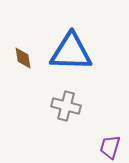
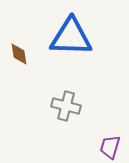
blue triangle: moved 15 px up
brown diamond: moved 4 px left, 4 px up
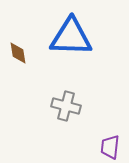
brown diamond: moved 1 px left, 1 px up
purple trapezoid: rotated 10 degrees counterclockwise
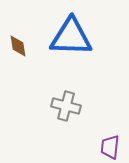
brown diamond: moved 7 px up
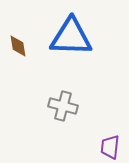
gray cross: moved 3 px left
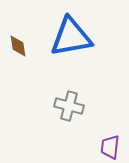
blue triangle: rotated 12 degrees counterclockwise
gray cross: moved 6 px right
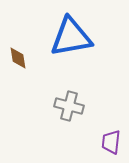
brown diamond: moved 12 px down
purple trapezoid: moved 1 px right, 5 px up
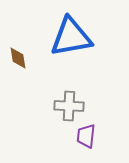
gray cross: rotated 12 degrees counterclockwise
purple trapezoid: moved 25 px left, 6 px up
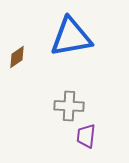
brown diamond: moved 1 px left, 1 px up; rotated 65 degrees clockwise
